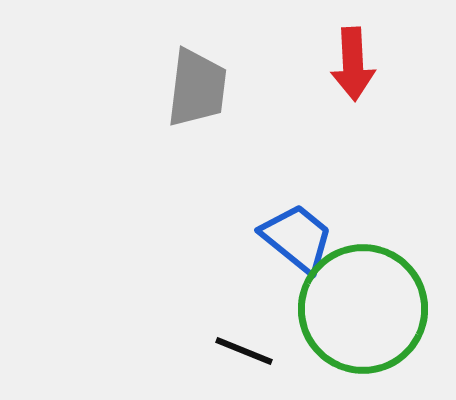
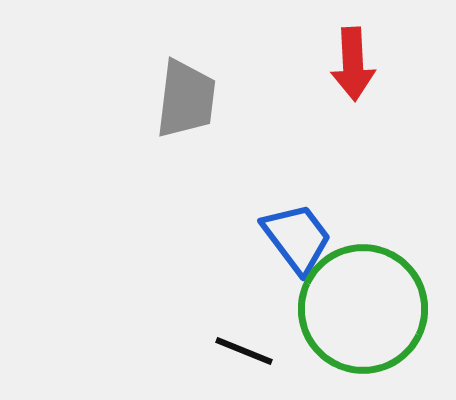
gray trapezoid: moved 11 px left, 11 px down
blue trapezoid: rotated 14 degrees clockwise
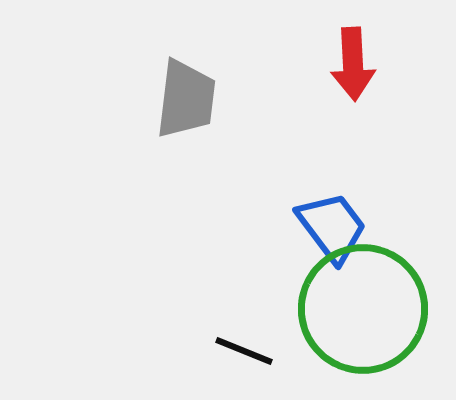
blue trapezoid: moved 35 px right, 11 px up
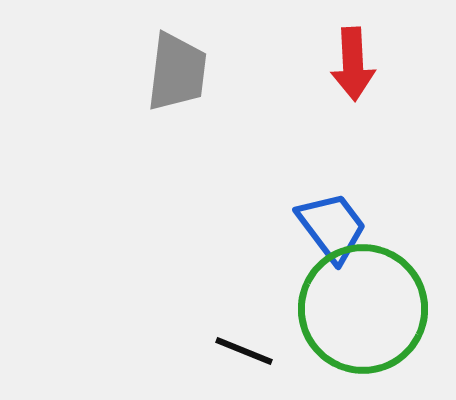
gray trapezoid: moved 9 px left, 27 px up
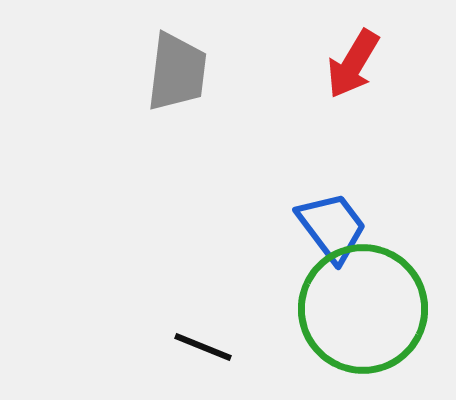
red arrow: rotated 34 degrees clockwise
black line: moved 41 px left, 4 px up
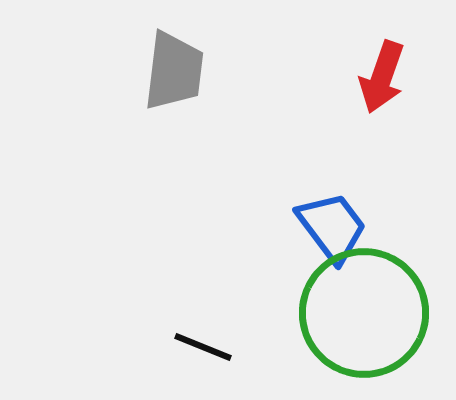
red arrow: moved 29 px right, 13 px down; rotated 12 degrees counterclockwise
gray trapezoid: moved 3 px left, 1 px up
green circle: moved 1 px right, 4 px down
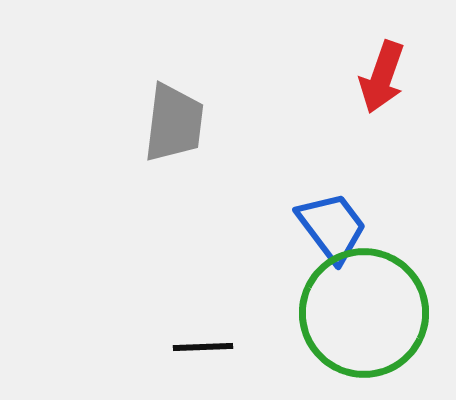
gray trapezoid: moved 52 px down
black line: rotated 24 degrees counterclockwise
